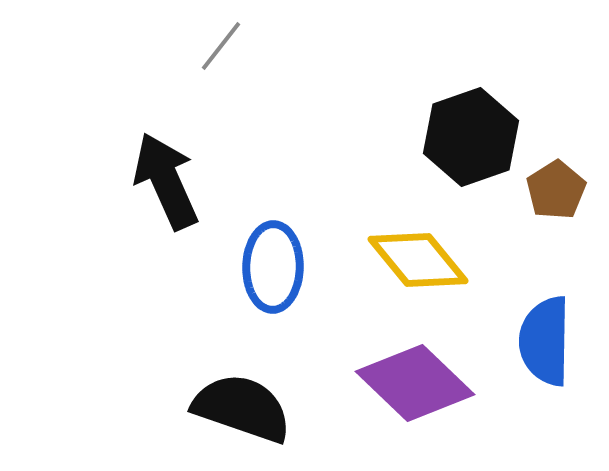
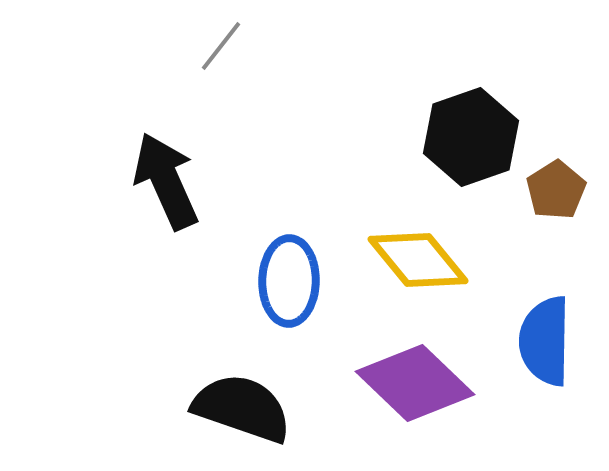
blue ellipse: moved 16 px right, 14 px down
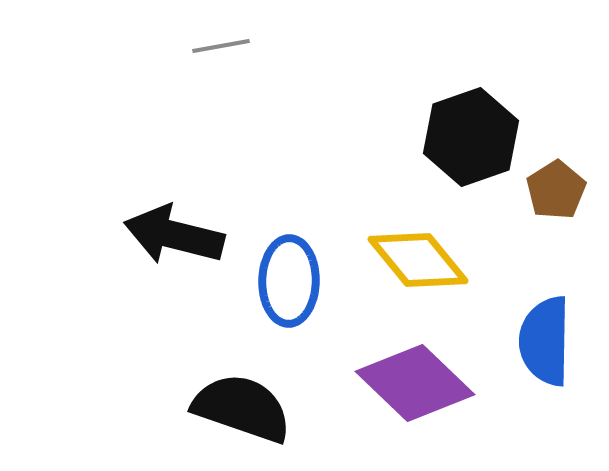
gray line: rotated 42 degrees clockwise
black arrow: moved 8 px right, 54 px down; rotated 52 degrees counterclockwise
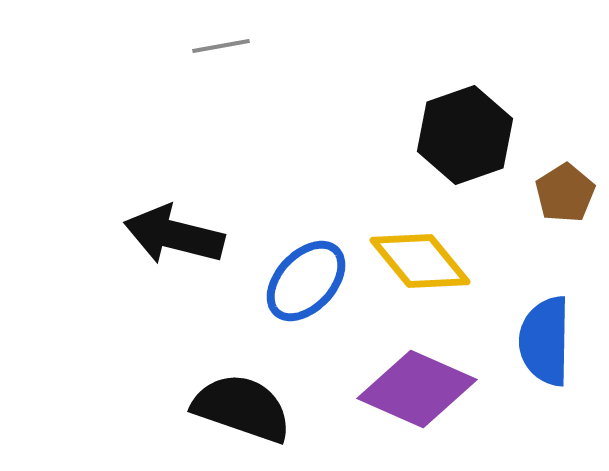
black hexagon: moved 6 px left, 2 px up
brown pentagon: moved 9 px right, 3 px down
yellow diamond: moved 2 px right, 1 px down
blue ellipse: moved 17 px right; rotated 42 degrees clockwise
purple diamond: moved 2 px right, 6 px down; rotated 20 degrees counterclockwise
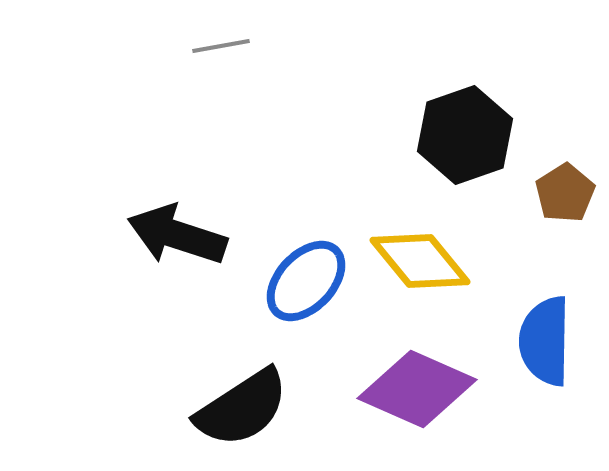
black arrow: moved 3 px right; rotated 4 degrees clockwise
black semicircle: rotated 128 degrees clockwise
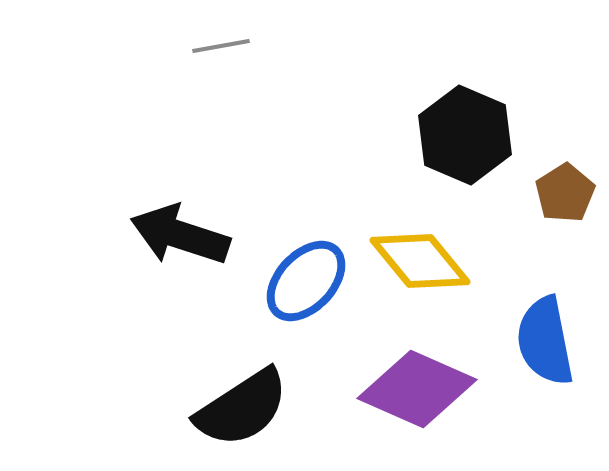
black hexagon: rotated 18 degrees counterclockwise
black arrow: moved 3 px right
blue semicircle: rotated 12 degrees counterclockwise
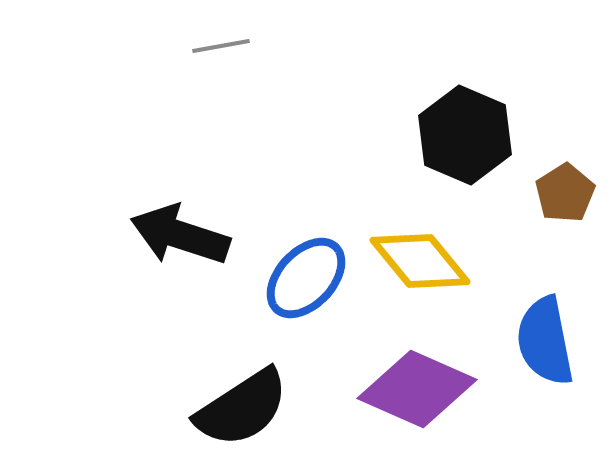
blue ellipse: moved 3 px up
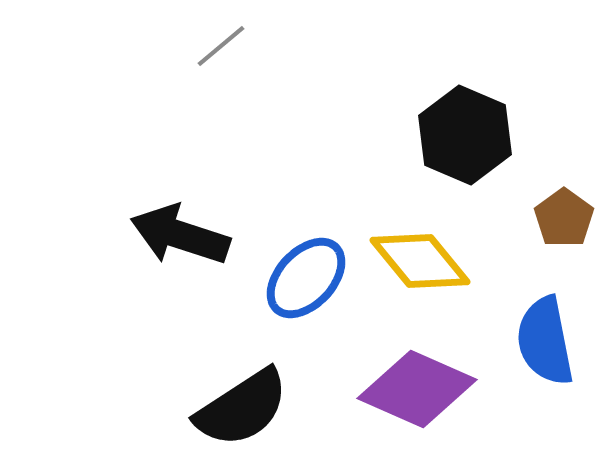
gray line: rotated 30 degrees counterclockwise
brown pentagon: moved 1 px left, 25 px down; rotated 4 degrees counterclockwise
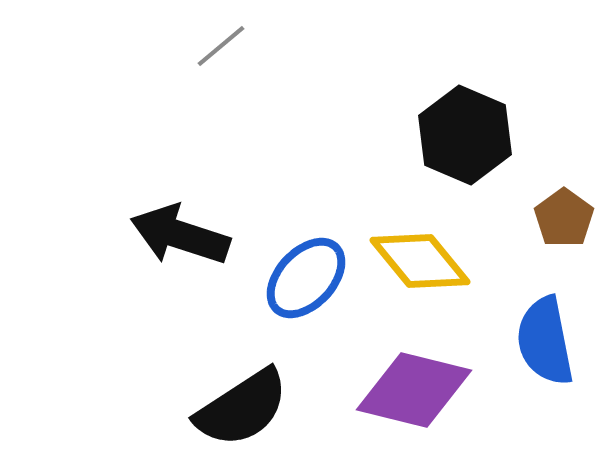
purple diamond: moved 3 px left, 1 px down; rotated 10 degrees counterclockwise
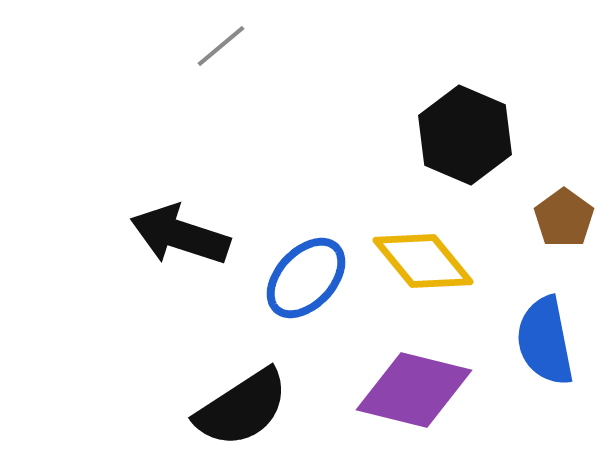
yellow diamond: moved 3 px right
